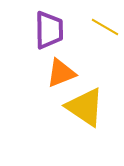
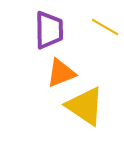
yellow triangle: moved 1 px up
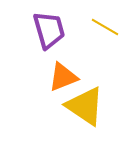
purple trapezoid: rotated 15 degrees counterclockwise
orange triangle: moved 2 px right, 4 px down
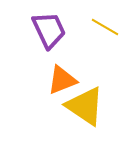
purple trapezoid: rotated 9 degrees counterclockwise
orange triangle: moved 1 px left, 3 px down
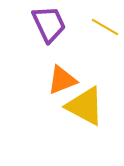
purple trapezoid: moved 6 px up
yellow triangle: rotated 6 degrees counterclockwise
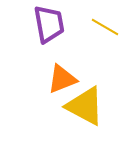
purple trapezoid: rotated 15 degrees clockwise
orange triangle: moved 1 px up
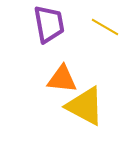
orange triangle: rotated 28 degrees clockwise
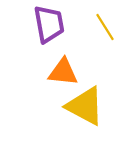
yellow line: rotated 28 degrees clockwise
orange triangle: moved 1 px right, 7 px up
